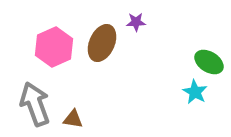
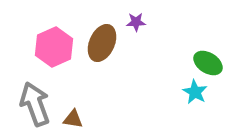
green ellipse: moved 1 px left, 1 px down
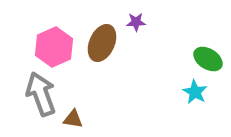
green ellipse: moved 4 px up
gray arrow: moved 6 px right, 10 px up
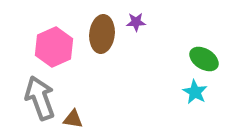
brown ellipse: moved 9 px up; rotated 18 degrees counterclockwise
green ellipse: moved 4 px left
gray arrow: moved 1 px left, 4 px down
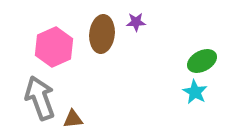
green ellipse: moved 2 px left, 2 px down; rotated 60 degrees counterclockwise
brown triangle: rotated 15 degrees counterclockwise
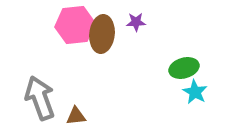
pink hexagon: moved 21 px right, 22 px up; rotated 18 degrees clockwise
green ellipse: moved 18 px left, 7 px down; rotated 12 degrees clockwise
brown triangle: moved 3 px right, 3 px up
